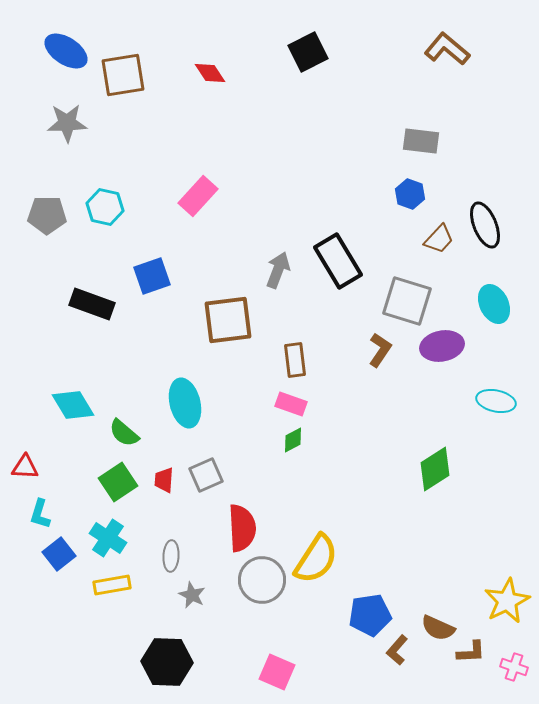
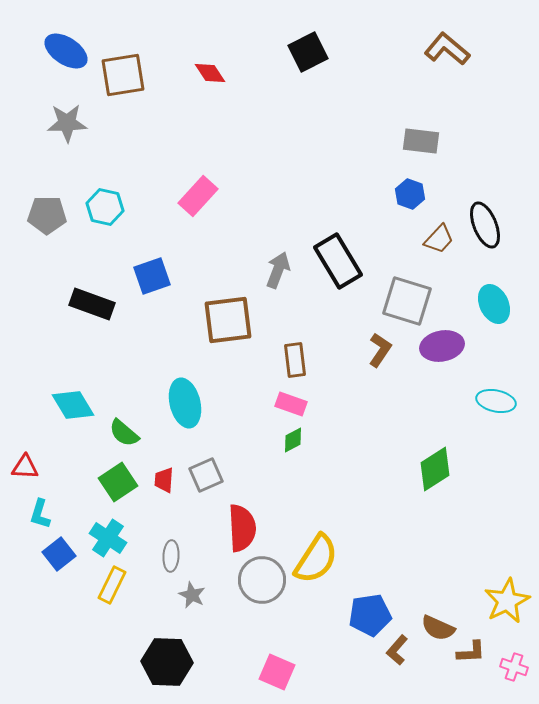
yellow rectangle at (112, 585): rotated 54 degrees counterclockwise
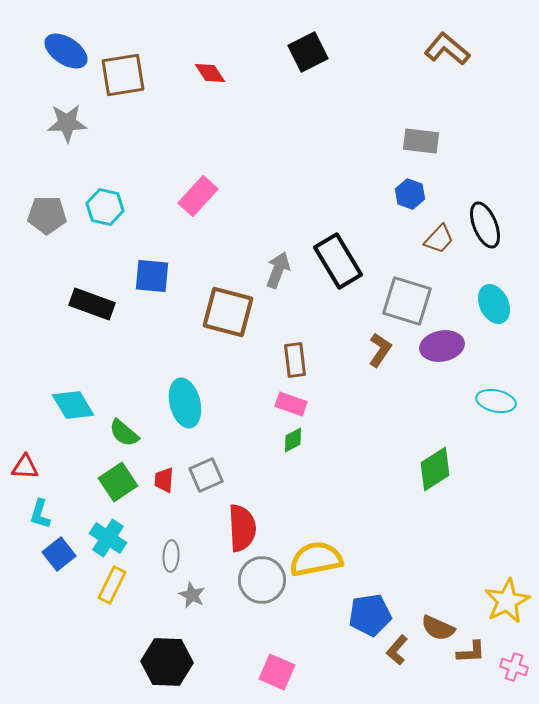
blue square at (152, 276): rotated 24 degrees clockwise
brown square at (228, 320): moved 8 px up; rotated 22 degrees clockwise
yellow semicircle at (316, 559): rotated 134 degrees counterclockwise
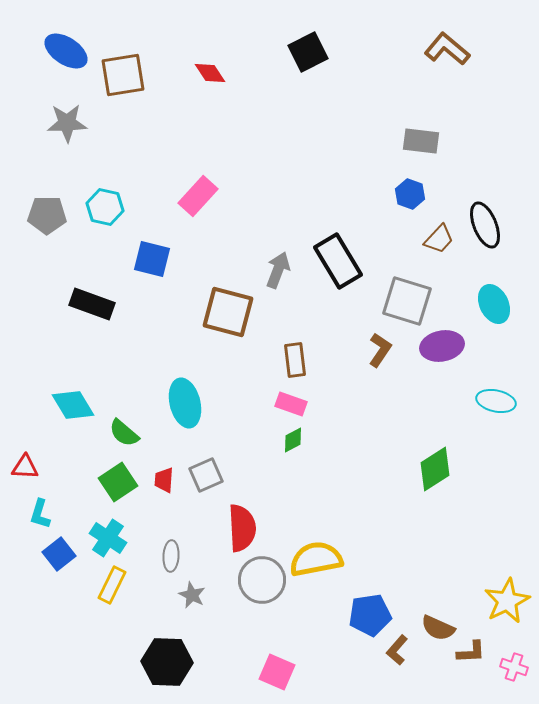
blue square at (152, 276): moved 17 px up; rotated 9 degrees clockwise
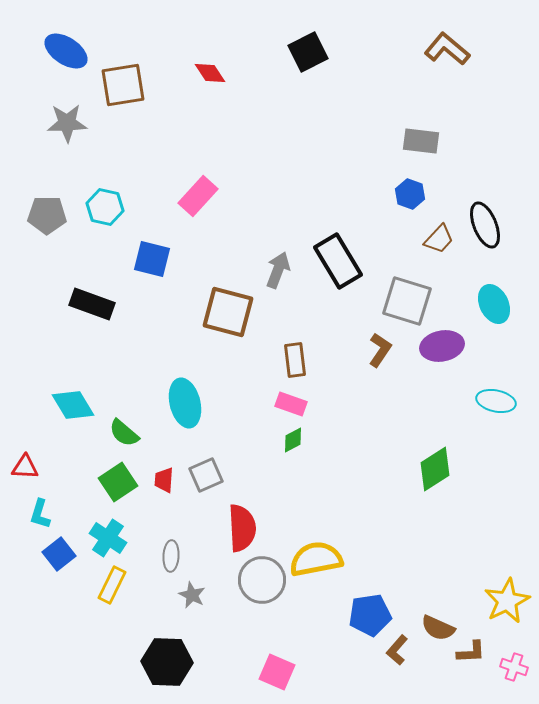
brown square at (123, 75): moved 10 px down
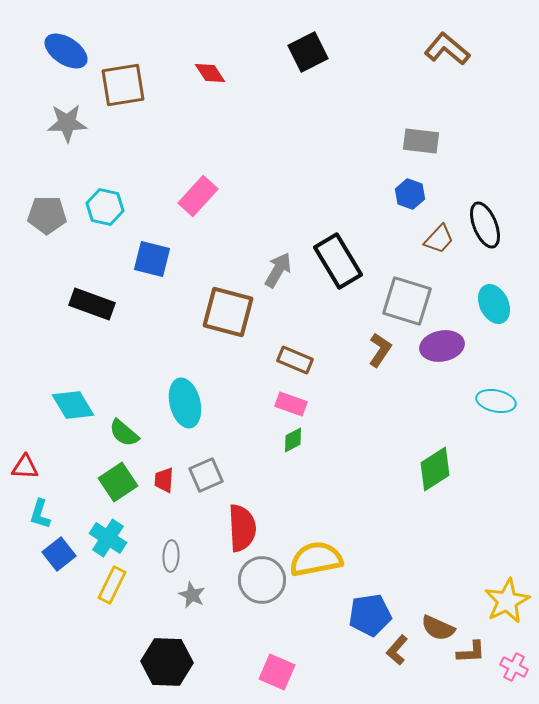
gray arrow at (278, 270): rotated 9 degrees clockwise
brown rectangle at (295, 360): rotated 60 degrees counterclockwise
pink cross at (514, 667): rotated 8 degrees clockwise
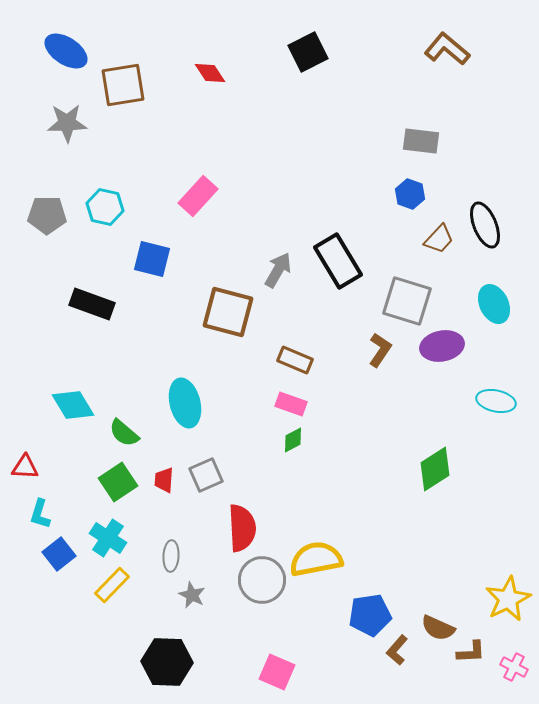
yellow rectangle at (112, 585): rotated 18 degrees clockwise
yellow star at (507, 601): moved 1 px right, 2 px up
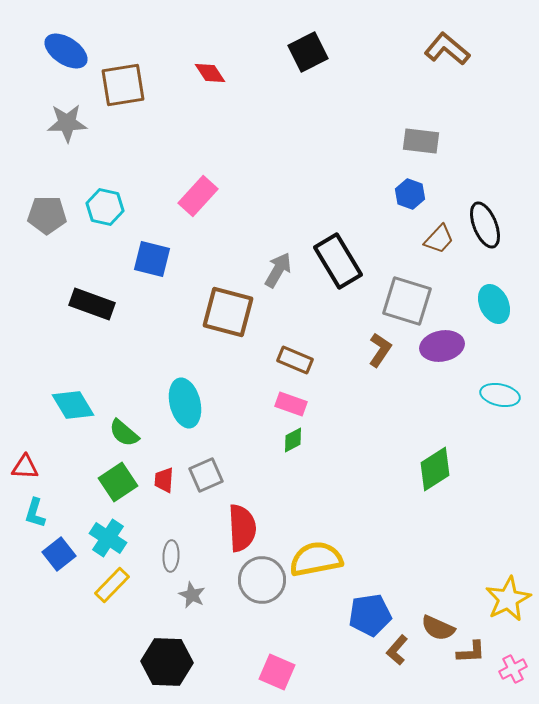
cyan ellipse at (496, 401): moved 4 px right, 6 px up
cyan L-shape at (40, 514): moved 5 px left, 1 px up
pink cross at (514, 667): moved 1 px left, 2 px down; rotated 36 degrees clockwise
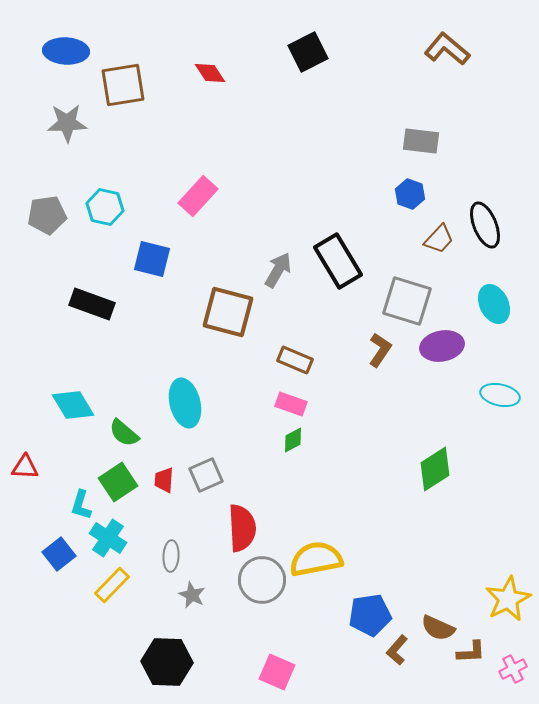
blue ellipse at (66, 51): rotated 30 degrees counterclockwise
gray pentagon at (47, 215): rotated 9 degrees counterclockwise
cyan L-shape at (35, 513): moved 46 px right, 8 px up
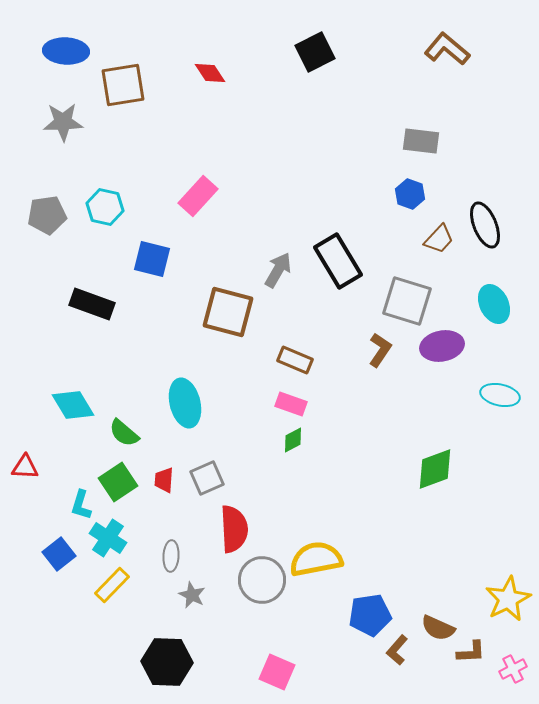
black square at (308, 52): moved 7 px right
gray star at (67, 123): moved 4 px left, 1 px up
green diamond at (435, 469): rotated 12 degrees clockwise
gray square at (206, 475): moved 1 px right, 3 px down
red semicircle at (242, 528): moved 8 px left, 1 px down
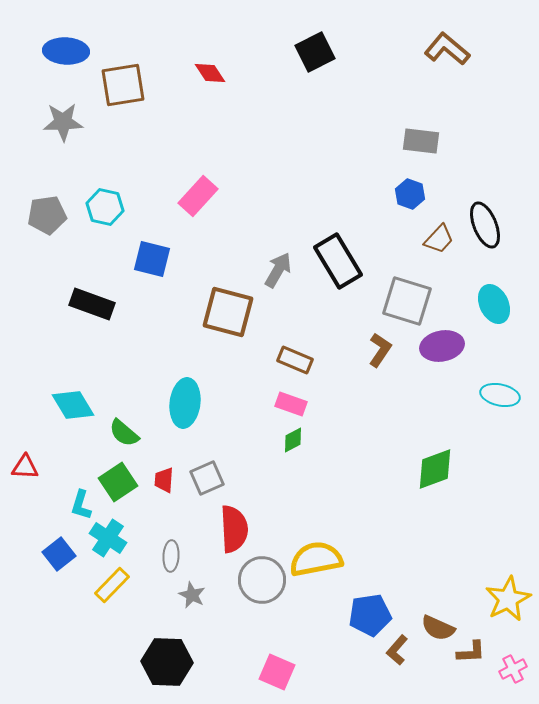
cyan ellipse at (185, 403): rotated 21 degrees clockwise
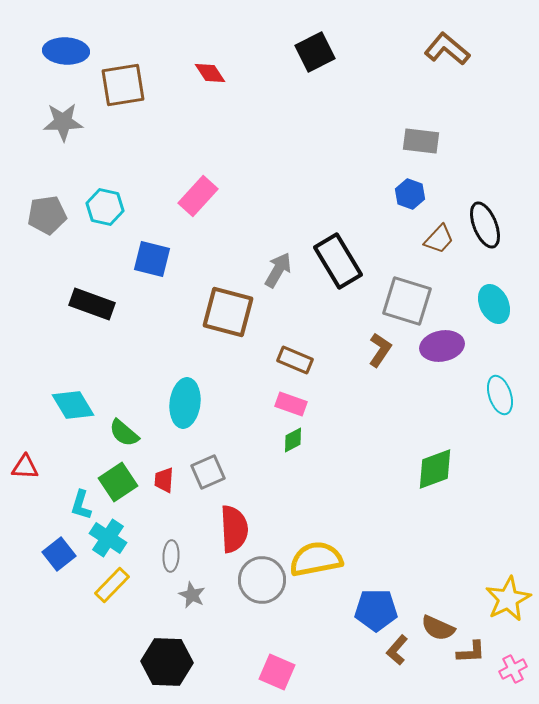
cyan ellipse at (500, 395): rotated 60 degrees clockwise
gray square at (207, 478): moved 1 px right, 6 px up
blue pentagon at (370, 615): moved 6 px right, 5 px up; rotated 9 degrees clockwise
